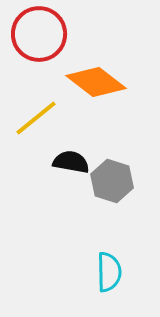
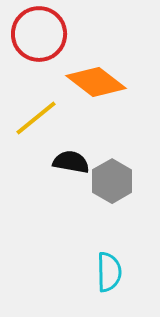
gray hexagon: rotated 12 degrees clockwise
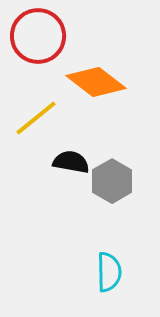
red circle: moved 1 px left, 2 px down
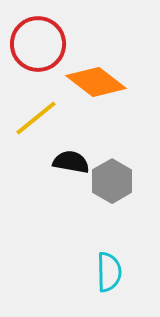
red circle: moved 8 px down
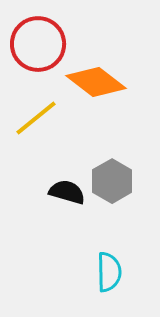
black semicircle: moved 4 px left, 30 px down; rotated 6 degrees clockwise
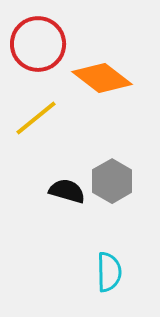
orange diamond: moved 6 px right, 4 px up
black semicircle: moved 1 px up
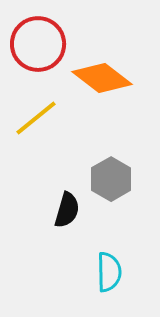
gray hexagon: moved 1 px left, 2 px up
black semicircle: moved 19 px down; rotated 90 degrees clockwise
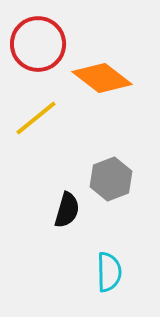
gray hexagon: rotated 9 degrees clockwise
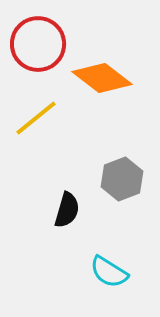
gray hexagon: moved 11 px right
cyan semicircle: rotated 123 degrees clockwise
